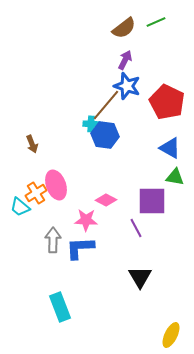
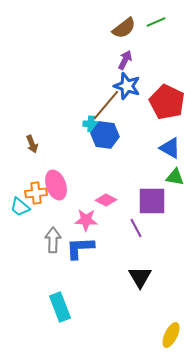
orange cross: rotated 25 degrees clockwise
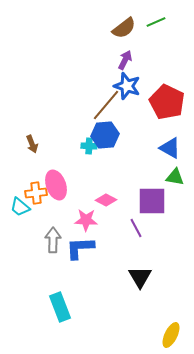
cyan cross: moved 2 px left, 22 px down
blue hexagon: rotated 12 degrees counterclockwise
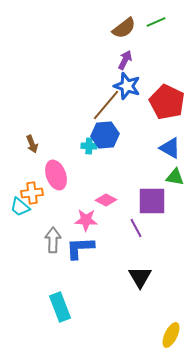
pink ellipse: moved 10 px up
orange cross: moved 4 px left
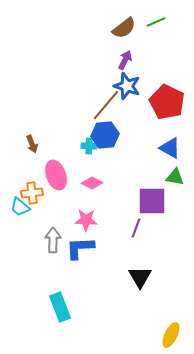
pink diamond: moved 14 px left, 17 px up
purple line: rotated 48 degrees clockwise
